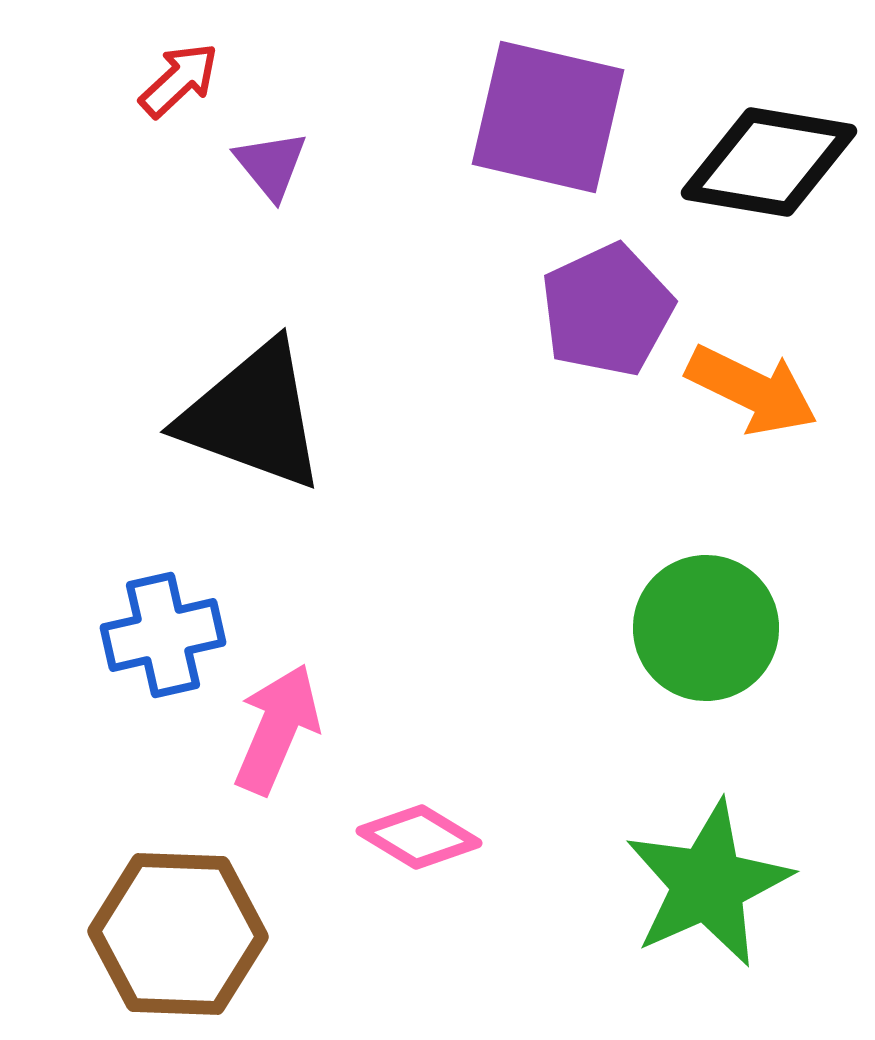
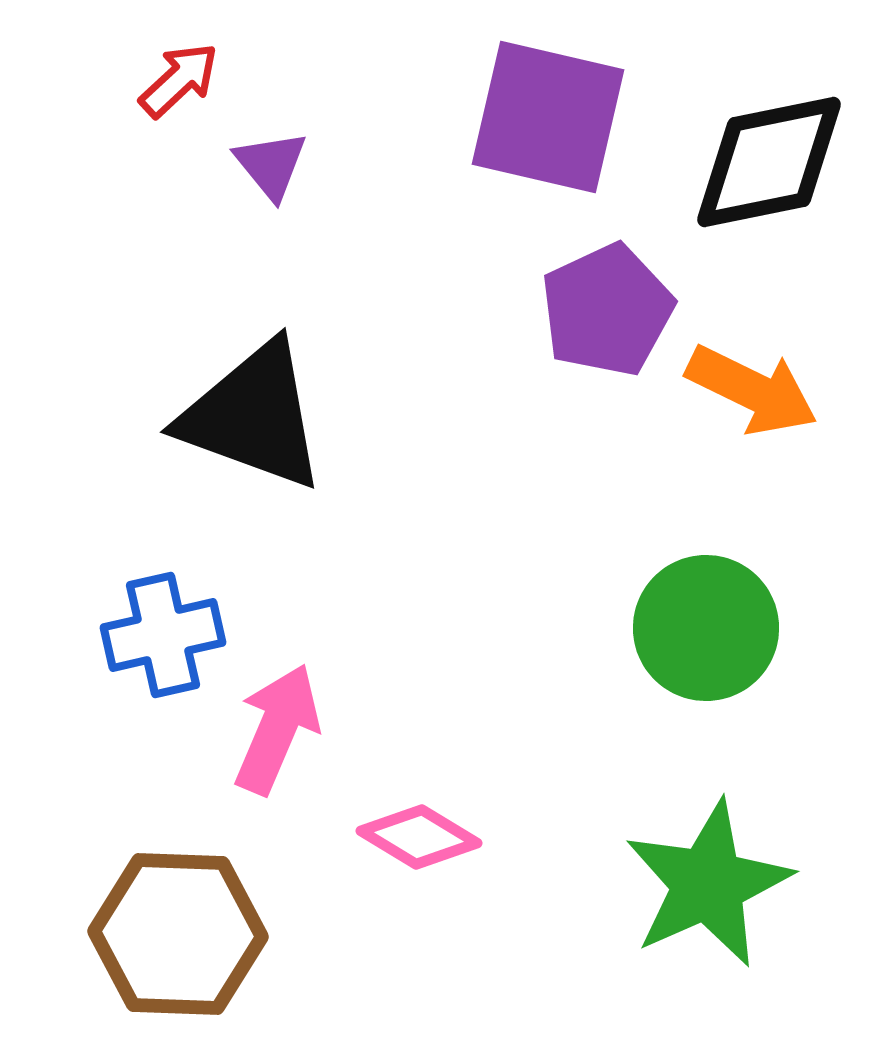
black diamond: rotated 21 degrees counterclockwise
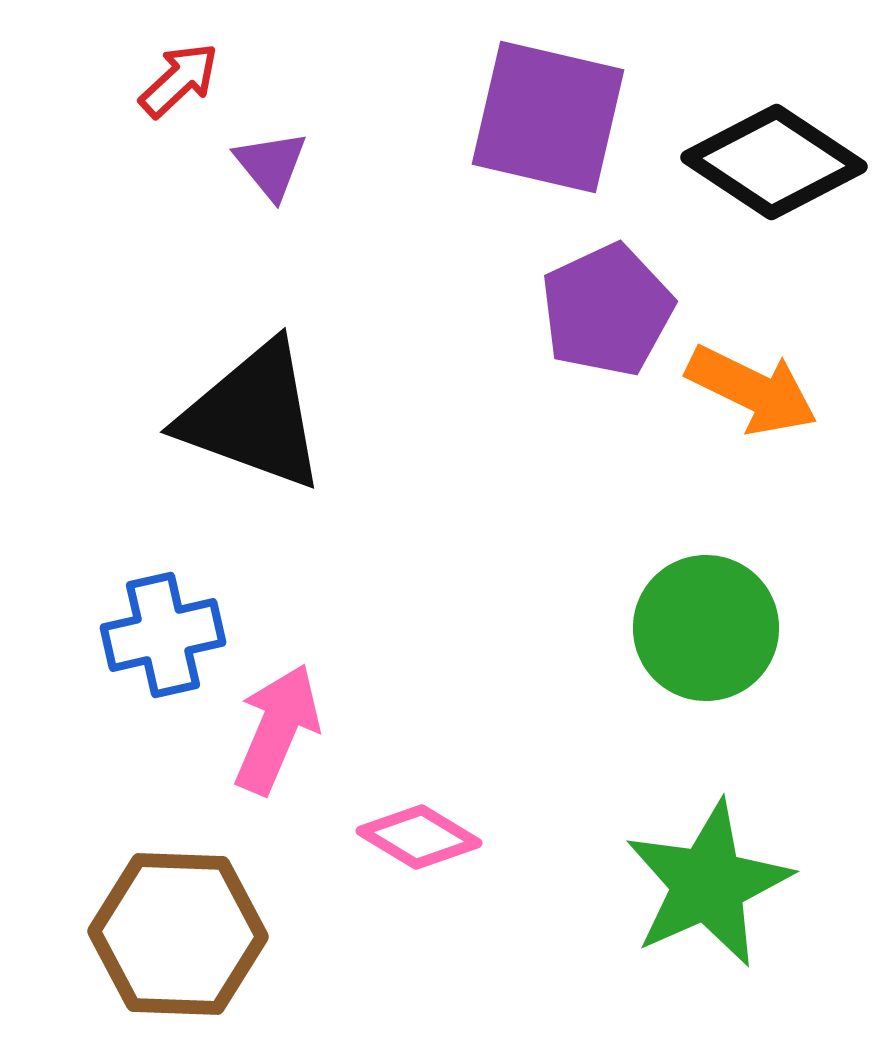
black diamond: moved 5 px right; rotated 45 degrees clockwise
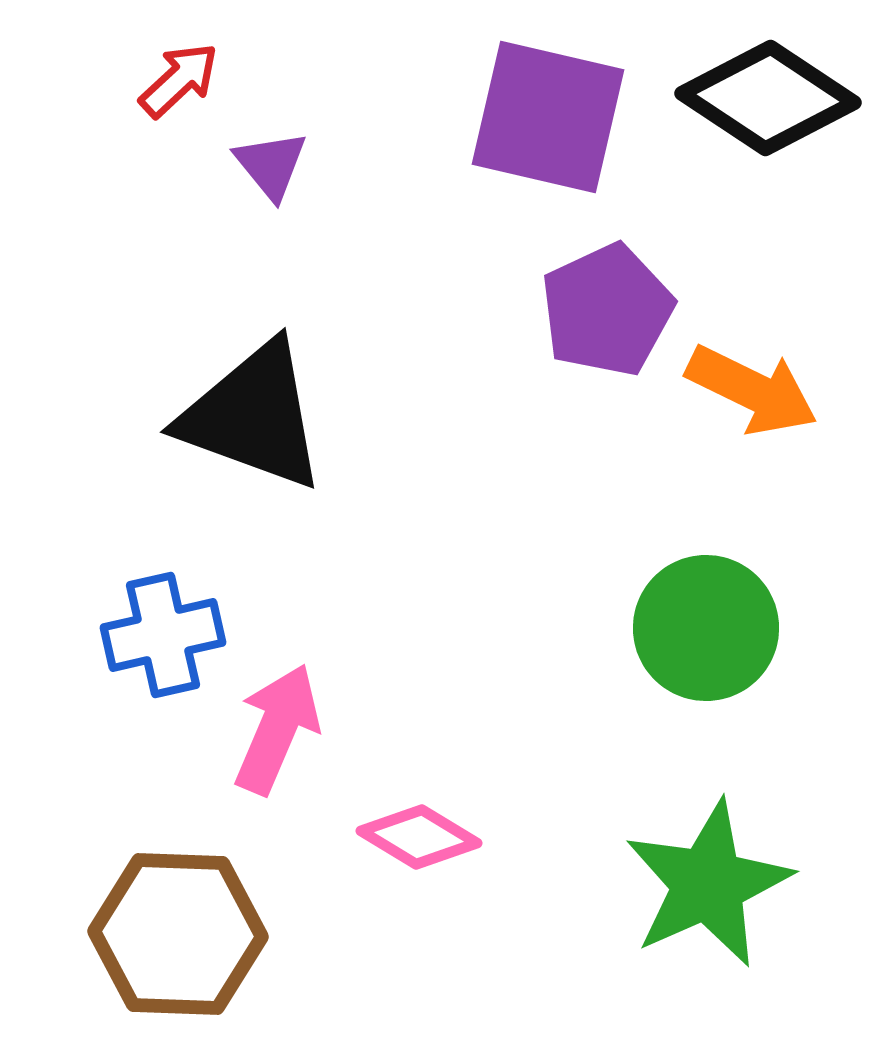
black diamond: moved 6 px left, 64 px up
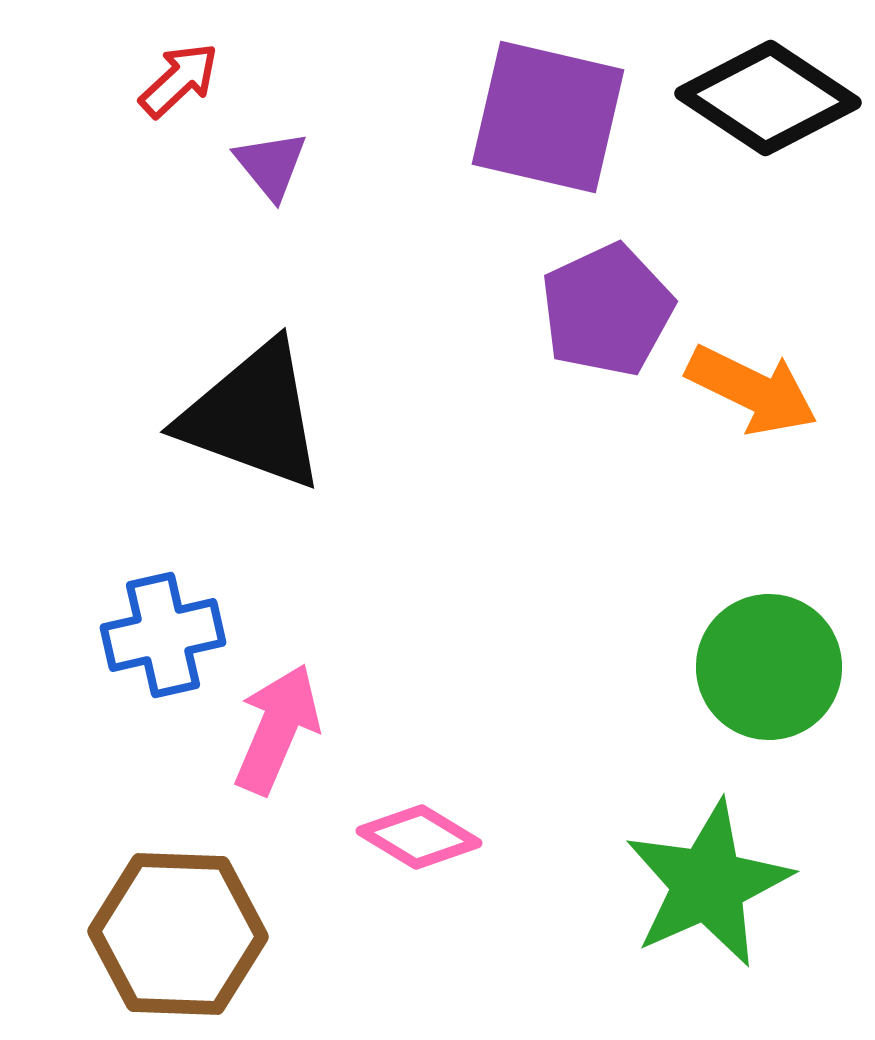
green circle: moved 63 px right, 39 px down
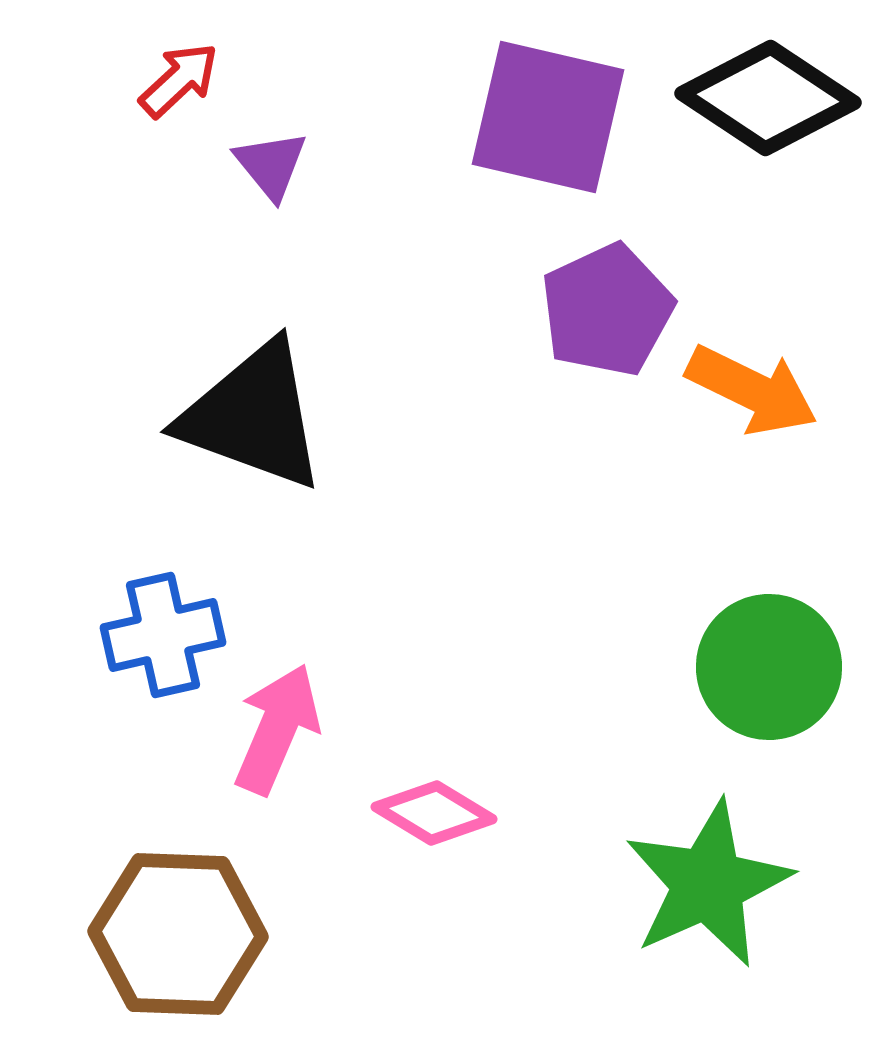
pink diamond: moved 15 px right, 24 px up
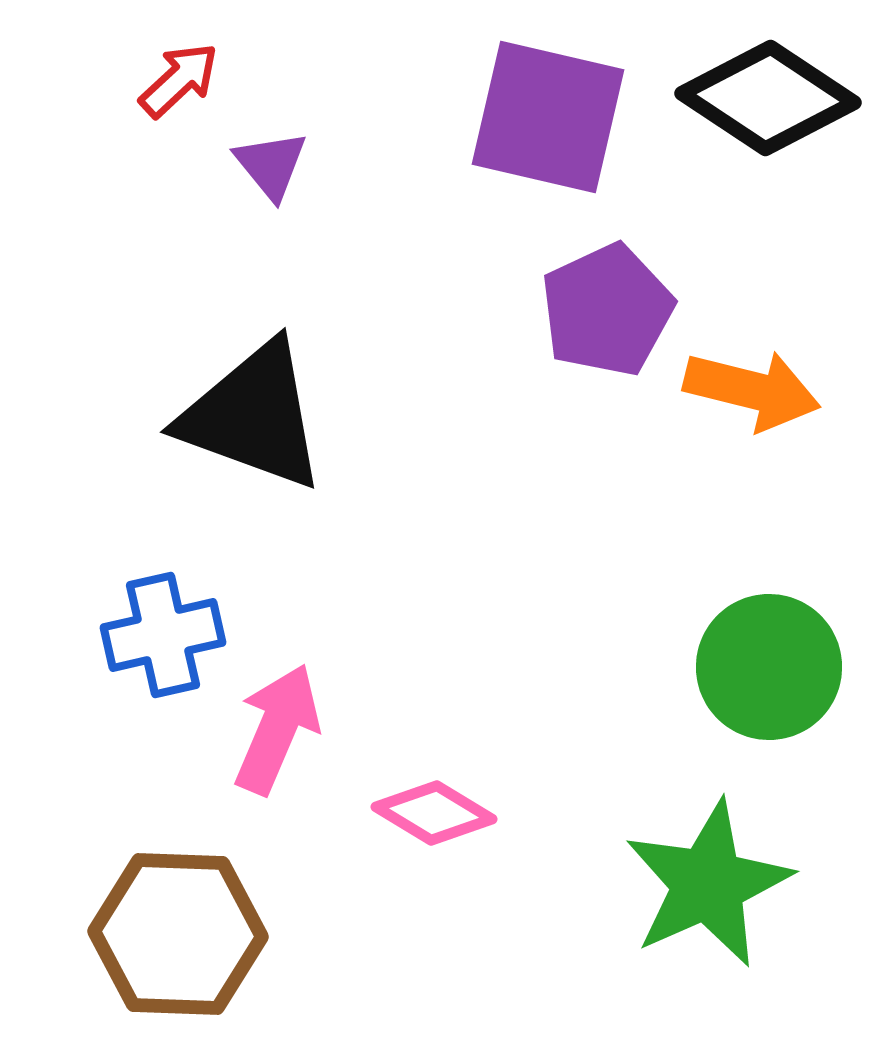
orange arrow: rotated 12 degrees counterclockwise
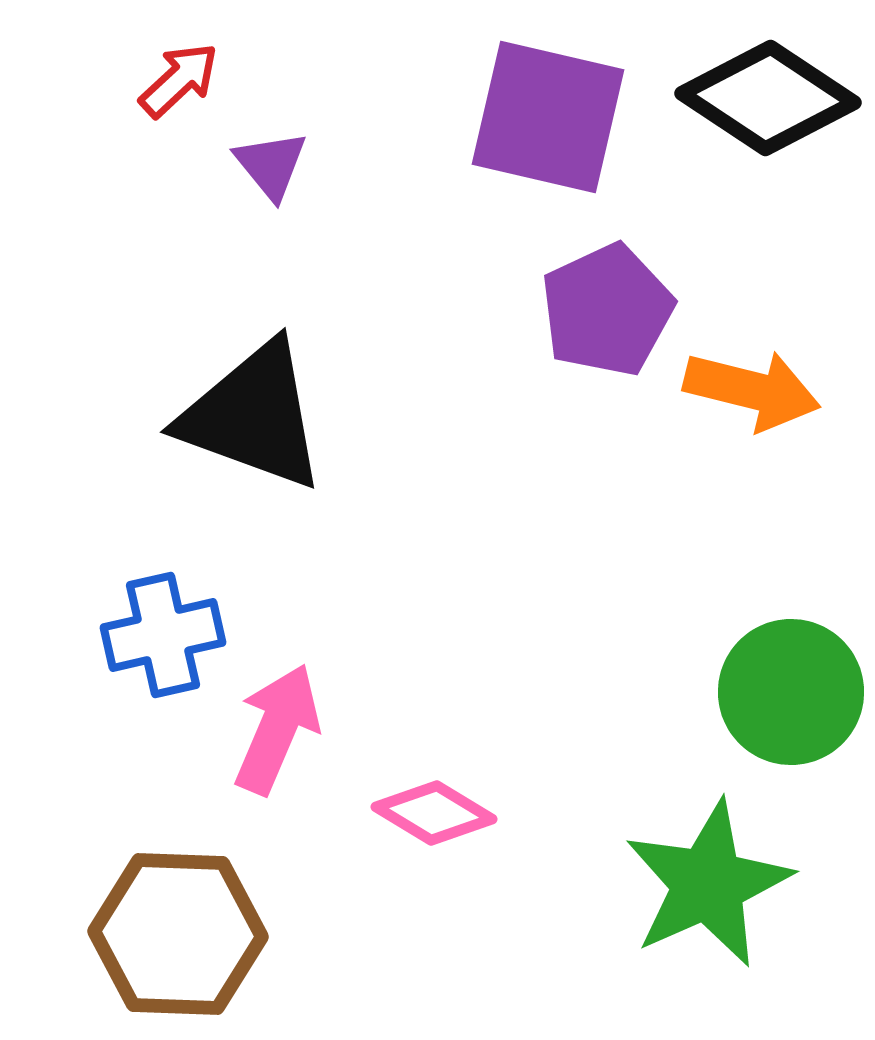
green circle: moved 22 px right, 25 px down
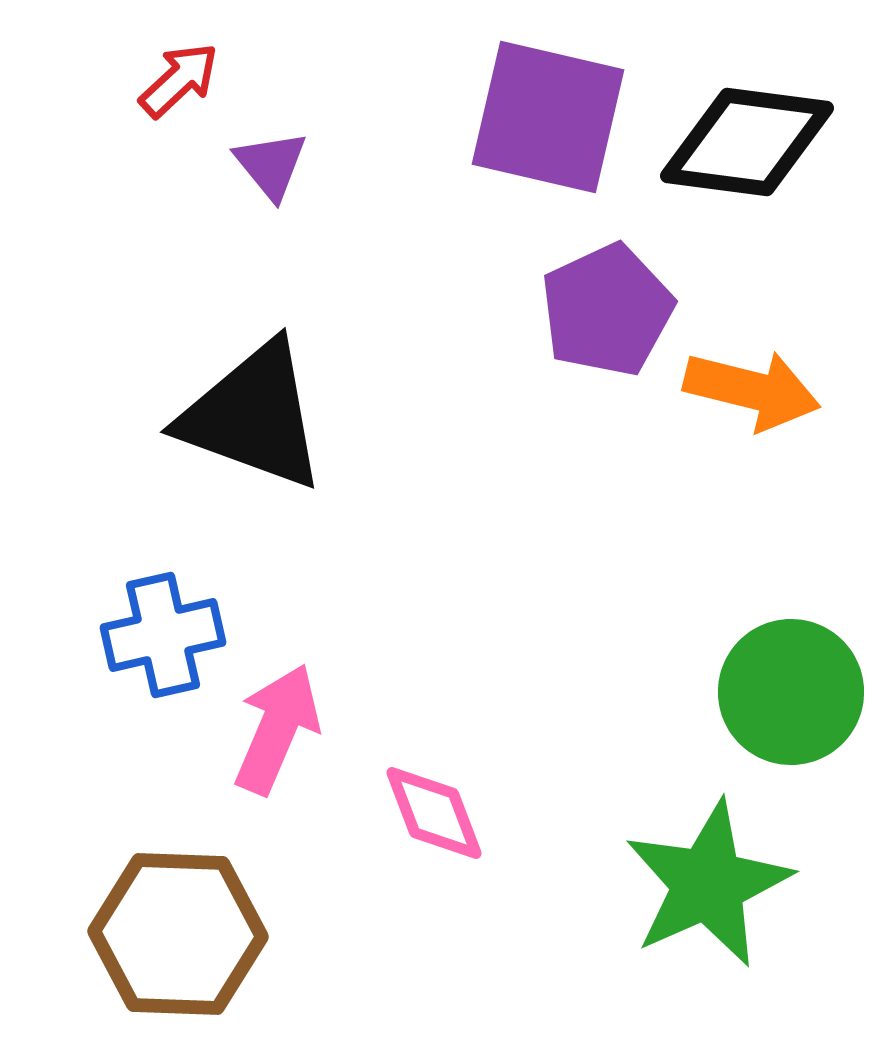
black diamond: moved 21 px left, 44 px down; rotated 26 degrees counterclockwise
pink diamond: rotated 38 degrees clockwise
